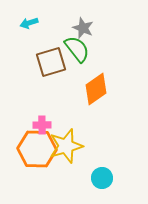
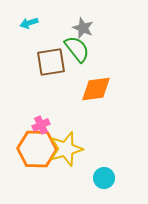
brown square: rotated 8 degrees clockwise
orange diamond: rotated 28 degrees clockwise
pink cross: moved 1 px left; rotated 24 degrees counterclockwise
yellow star: moved 3 px down
cyan circle: moved 2 px right
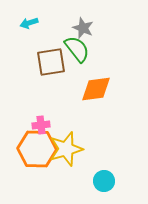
pink cross: rotated 18 degrees clockwise
cyan circle: moved 3 px down
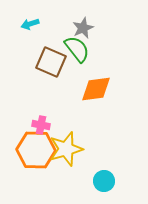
cyan arrow: moved 1 px right, 1 px down
gray star: rotated 25 degrees clockwise
brown square: rotated 32 degrees clockwise
pink cross: rotated 18 degrees clockwise
orange hexagon: moved 1 px left, 1 px down
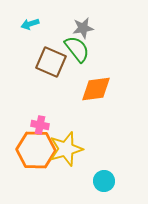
gray star: rotated 15 degrees clockwise
pink cross: moved 1 px left
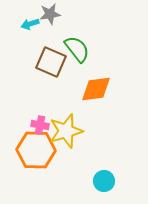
gray star: moved 33 px left, 14 px up
yellow star: moved 18 px up
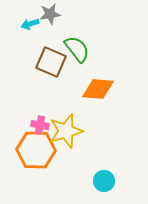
orange diamond: moved 2 px right; rotated 12 degrees clockwise
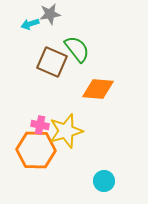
brown square: moved 1 px right
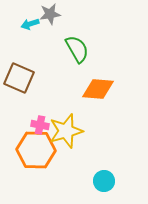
green semicircle: rotated 8 degrees clockwise
brown square: moved 33 px left, 16 px down
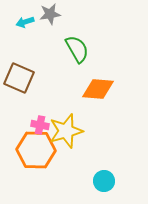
cyan arrow: moved 5 px left, 2 px up
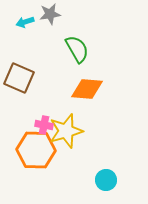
orange diamond: moved 11 px left
pink cross: moved 4 px right
cyan circle: moved 2 px right, 1 px up
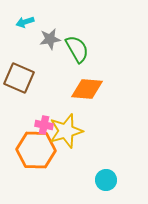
gray star: moved 25 px down
